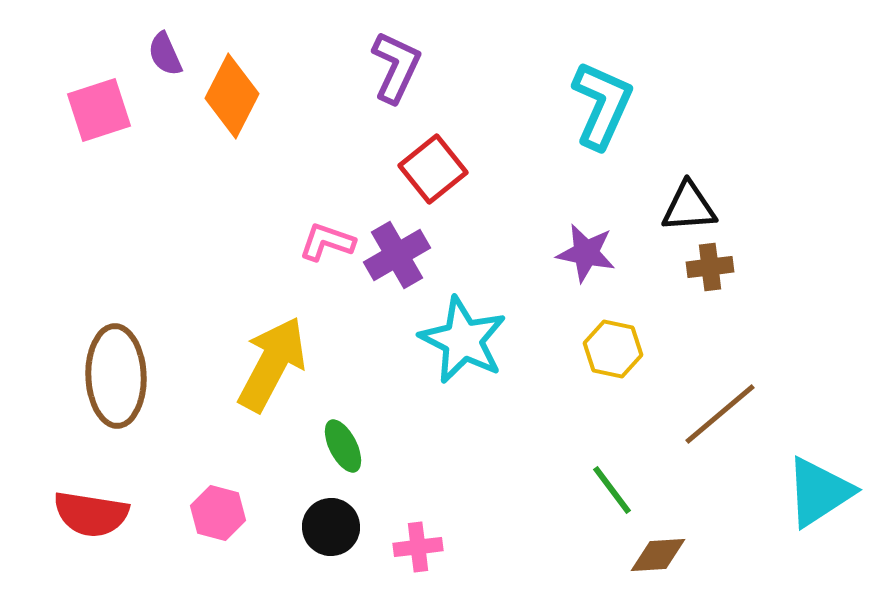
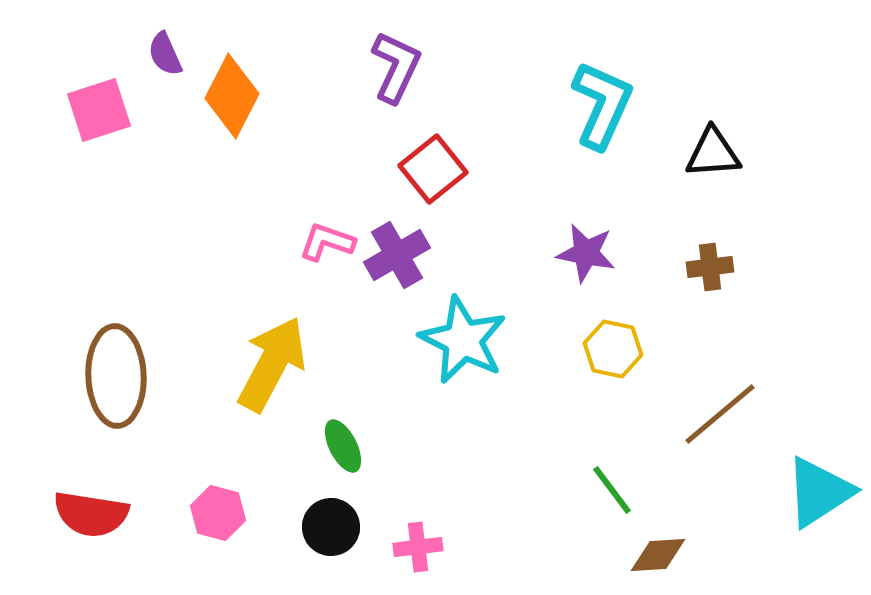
black triangle: moved 24 px right, 54 px up
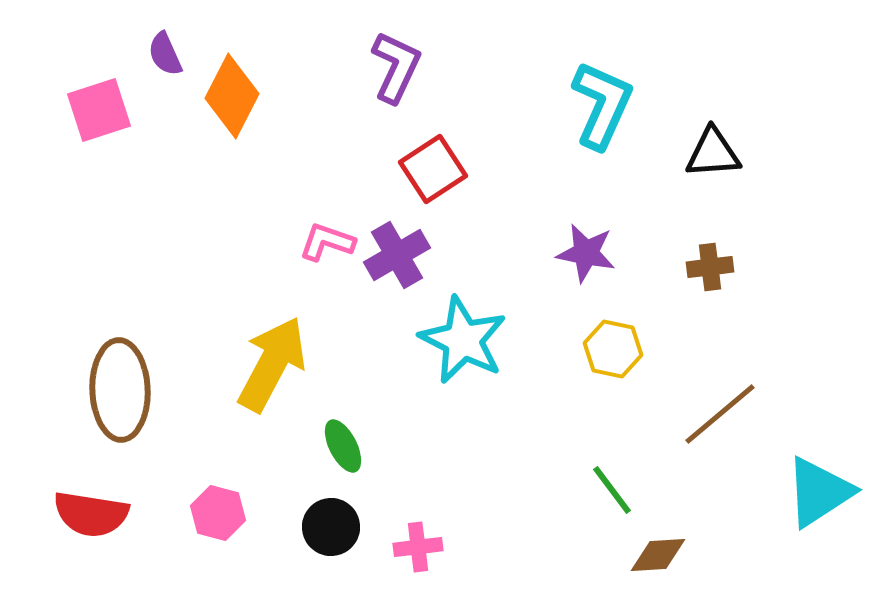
red square: rotated 6 degrees clockwise
brown ellipse: moved 4 px right, 14 px down
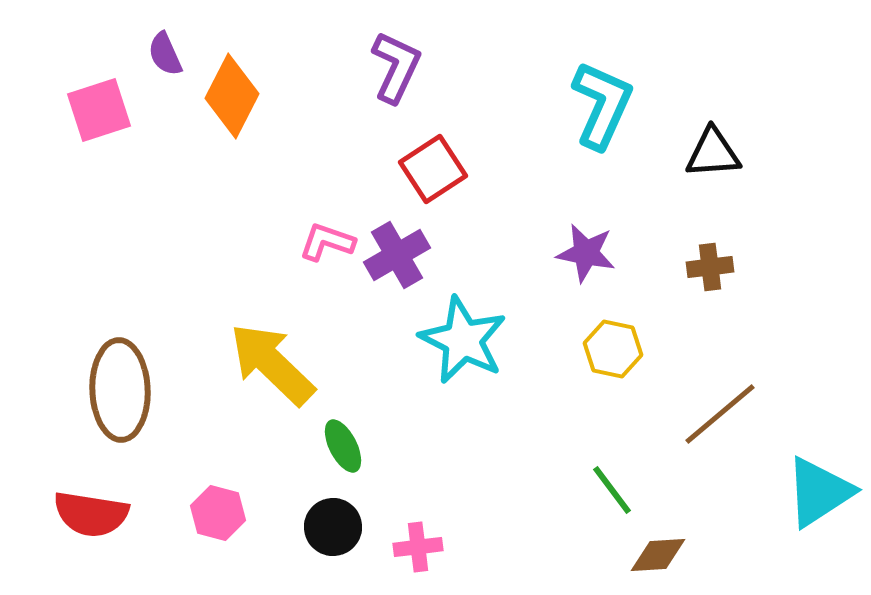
yellow arrow: rotated 74 degrees counterclockwise
black circle: moved 2 px right
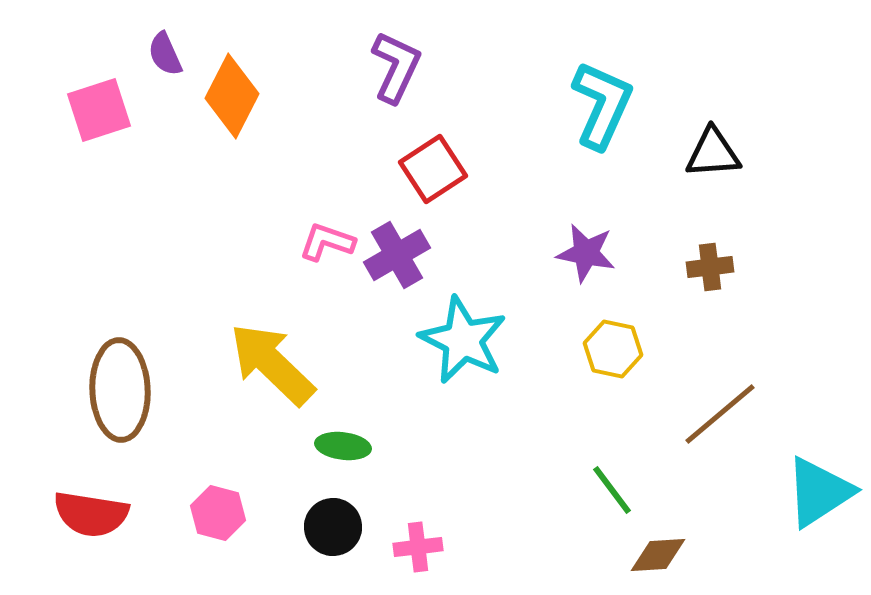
green ellipse: rotated 56 degrees counterclockwise
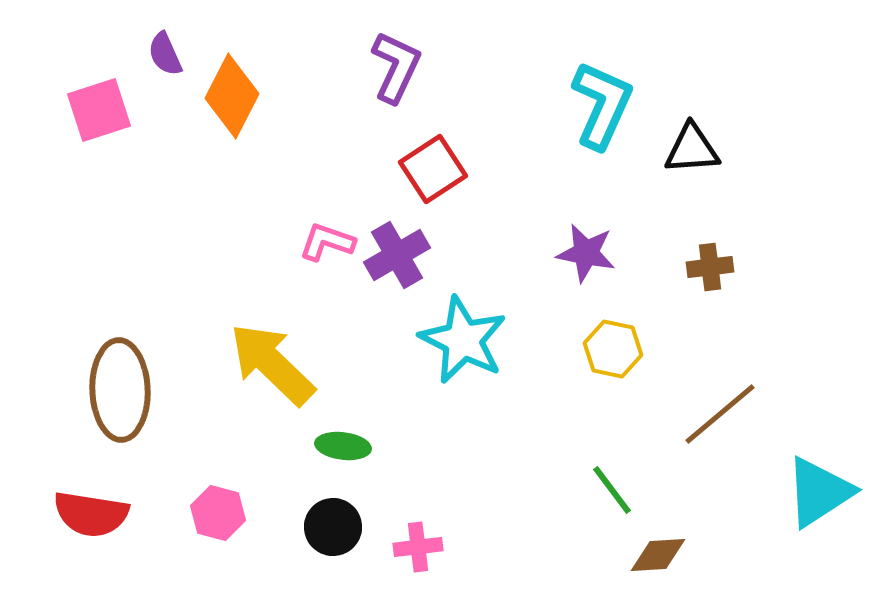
black triangle: moved 21 px left, 4 px up
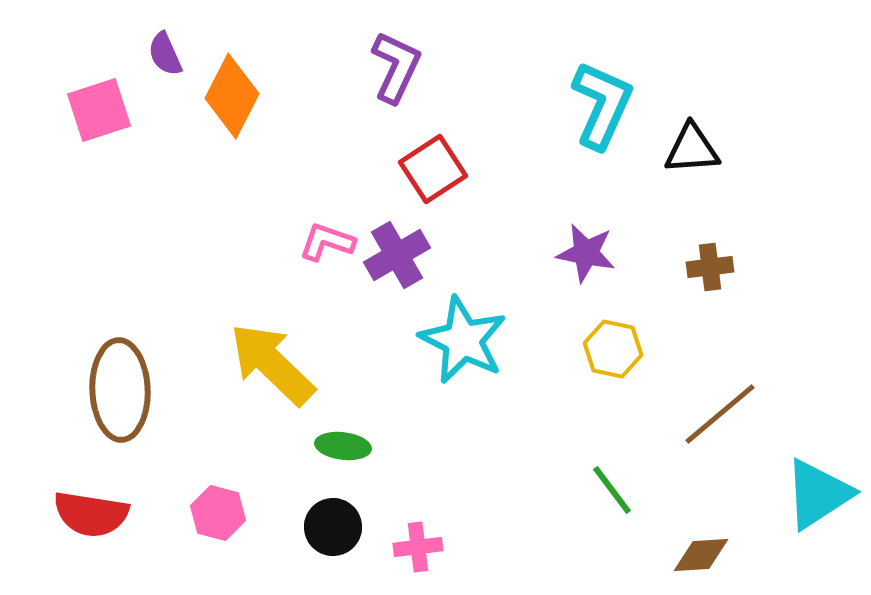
cyan triangle: moved 1 px left, 2 px down
brown diamond: moved 43 px right
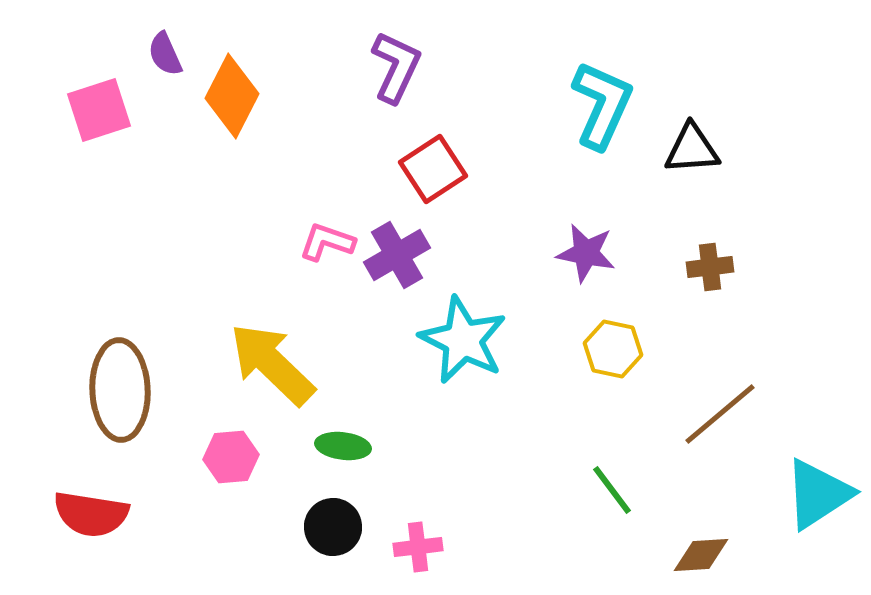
pink hexagon: moved 13 px right, 56 px up; rotated 20 degrees counterclockwise
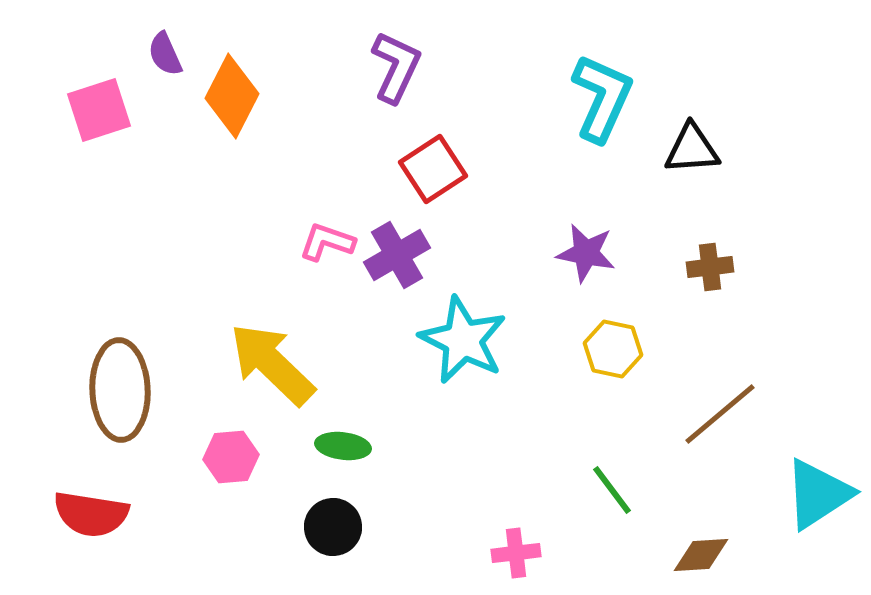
cyan L-shape: moved 7 px up
pink cross: moved 98 px right, 6 px down
